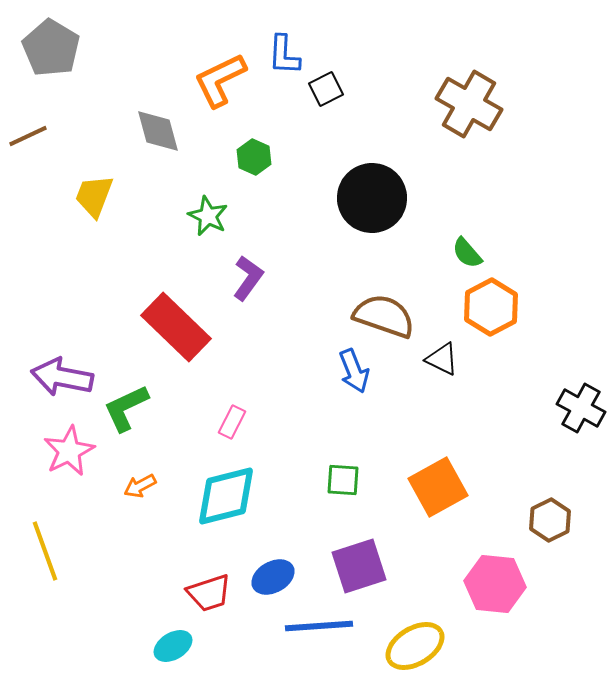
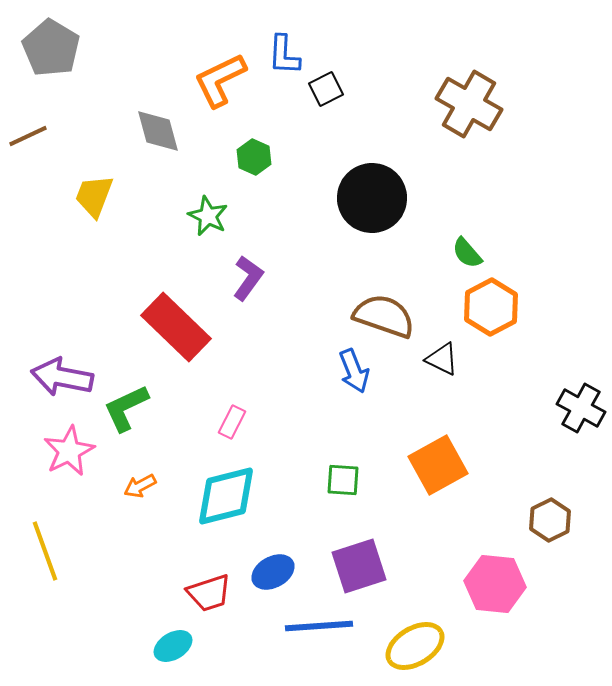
orange square: moved 22 px up
blue ellipse: moved 5 px up
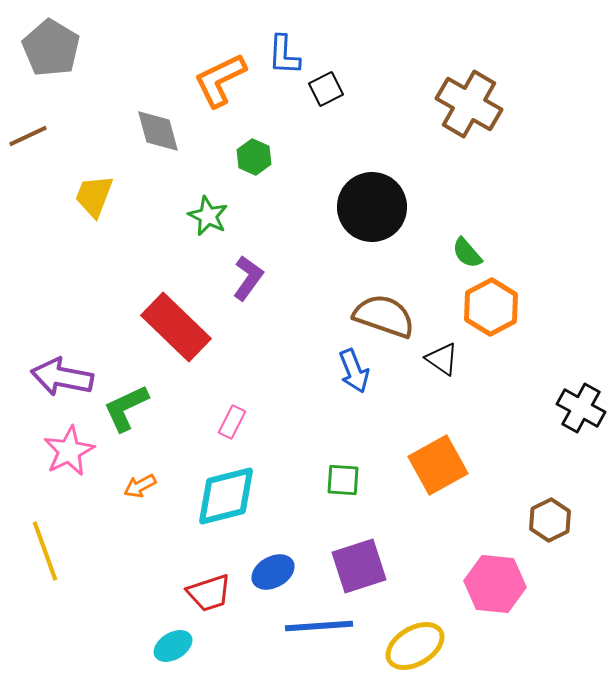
black circle: moved 9 px down
black triangle: rotated 9 degrees clockwise
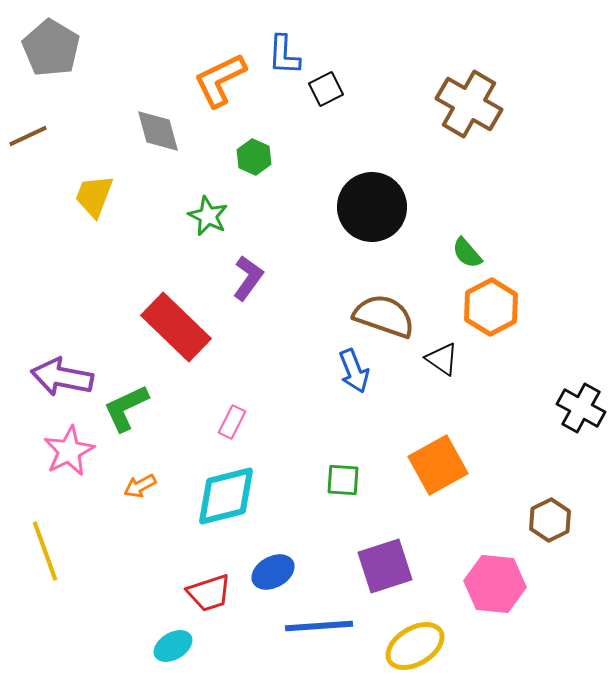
purple square: moved 26 px right
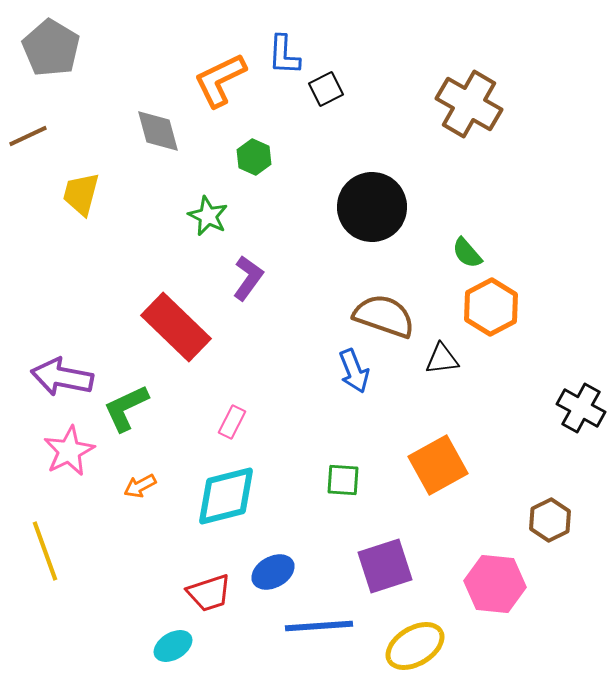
yellow trapezoid: moved 13 px left, 2 px up; rotated 6 degrees counterclockwise
black triangle: rotated 42 degrees counterclockwise
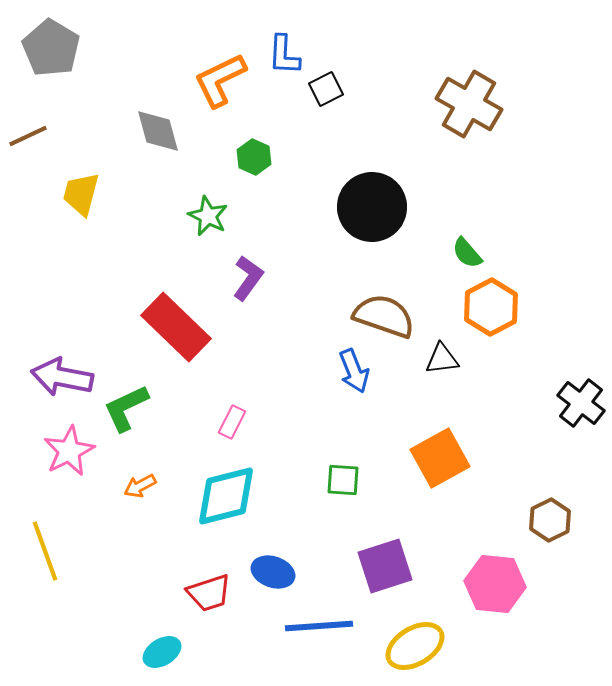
black cross: moved 5 px up; rotated 9 degrees clockwise
orange square: moved 2 px right, 7 px up
blue ellipse: rotated 48 degrees clockwise
cyan ellipse: moved 11 px left, 6 px down
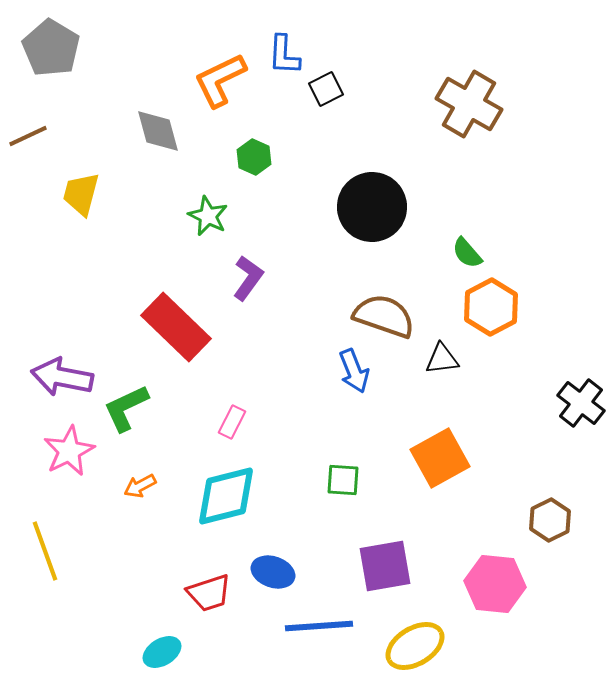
purple square: rotated 8 degrees clockwise
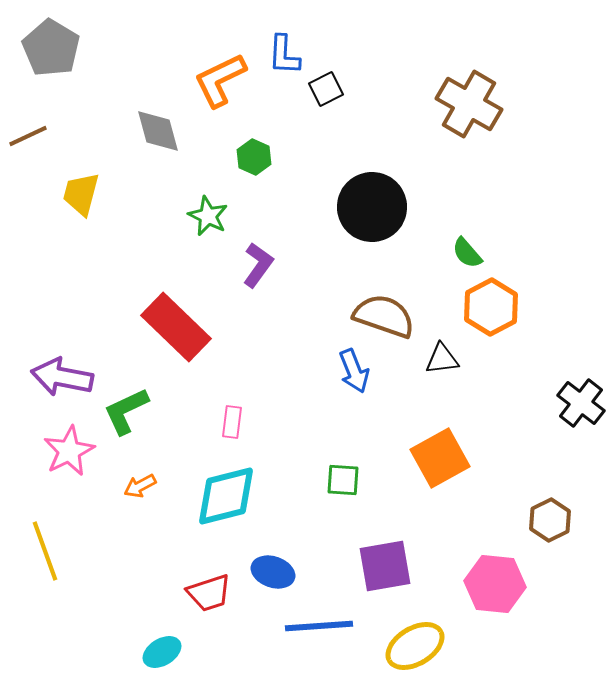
purple L-shape: moved 10 px right, 13 px up
green L-shape: moved 3 px down
pink rectangle: rotated 20 degrees counterclockwise
